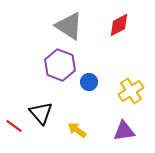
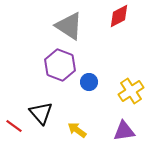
red diamond: moved 9 px up
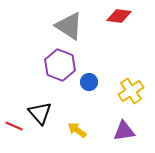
red diamond: rotated 35 degrees clockwise
black triangle: moved 1 px left
red line: rotated 12 degrees counterclockwise
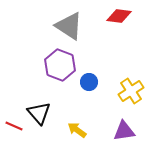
black triangle: moved 1 px left
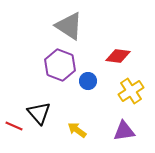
red diamond: moved 1 px left, 40 px down
blue circle: moved 1 px left, 1 px up
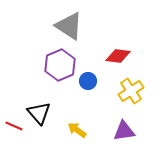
purple hexagon: rotated 16 degrees clockwise
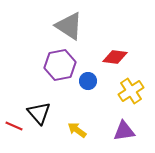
red diamond: moved 3 px left, 1 px down
purple hexagon: rotated 12 degrees clockwise
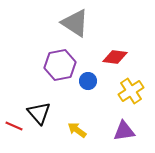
gray triangle: moved 6 px right, 3 px up
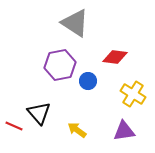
yellow cross: moved 2 px right, 3 px down; rotated 25 degrees counterclockwise
